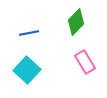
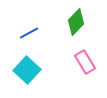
blue line: rotated 18 degrees counterclockwise
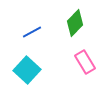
green diamond: moved 1 px left, 1 px down
blue line: moved 3 px right, 1 px up
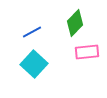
pink rectangle: moved 2 px right, 10 px up; rotated 65 degrees counterclockwise
cyan square: moved 7 px right, 6 px up
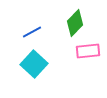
pink rectangle: moved 1 px right, 1 px up
